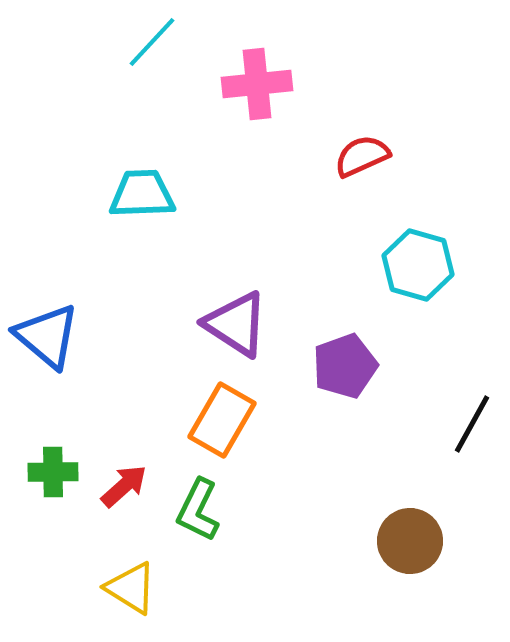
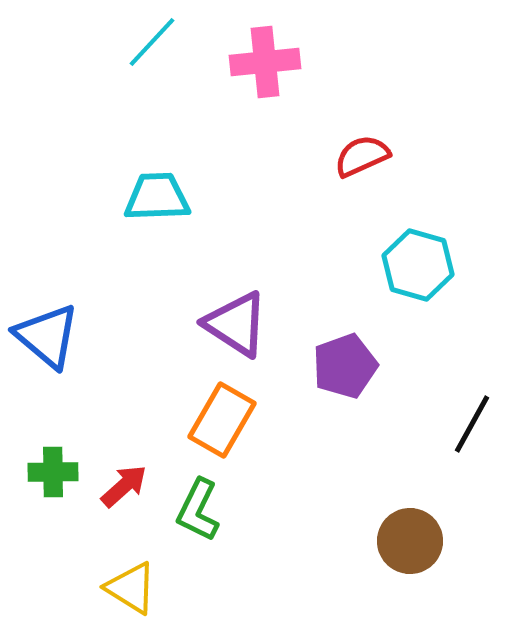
pink cross: moved 8 px right, 22 px up
cyan trapezoid: moved 15 px right, 3 px down
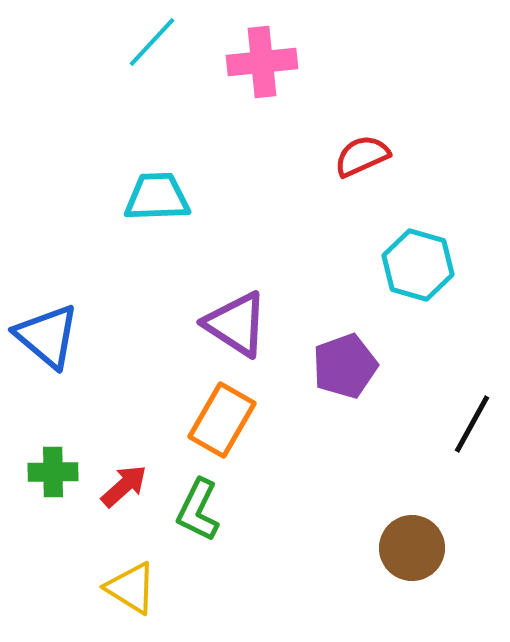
pink cross: moved 3 px left
brown circle: moved 2 px right, 7 px down
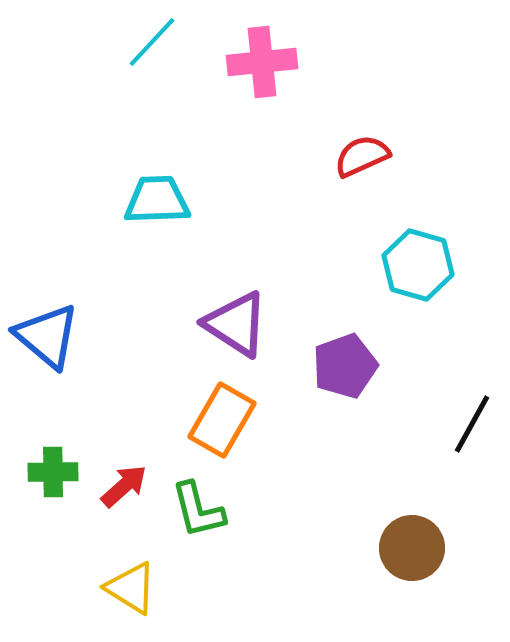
cyan trapezoid: moved 3 px down
green L-shape: rotated 40 degrees counterclockwise
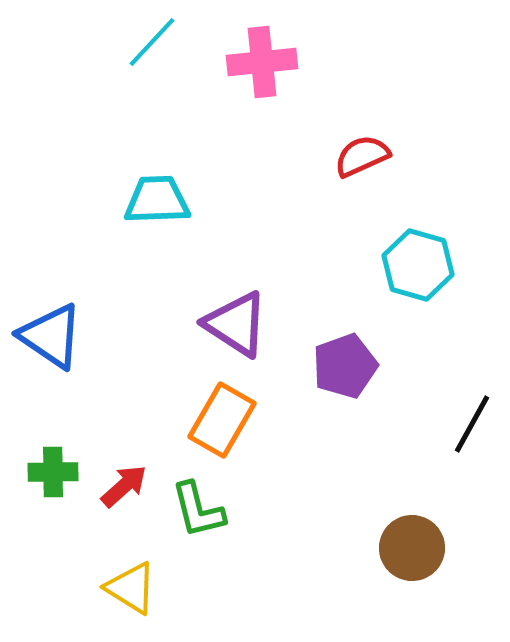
blue triangle: moved 4 px right; rotated 6 degrees counterclockwise
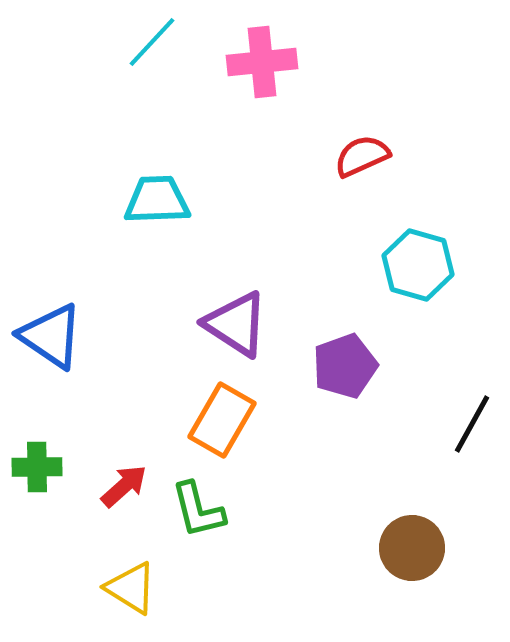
green cross: moved 16 px left, 5 px up
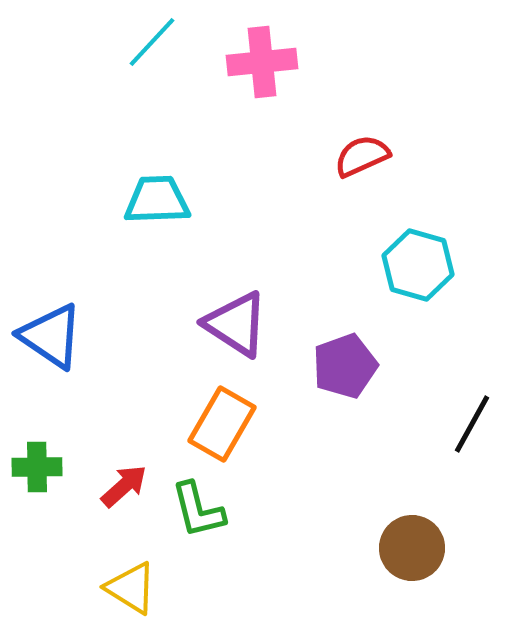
orange rectangle: moved 4 px down
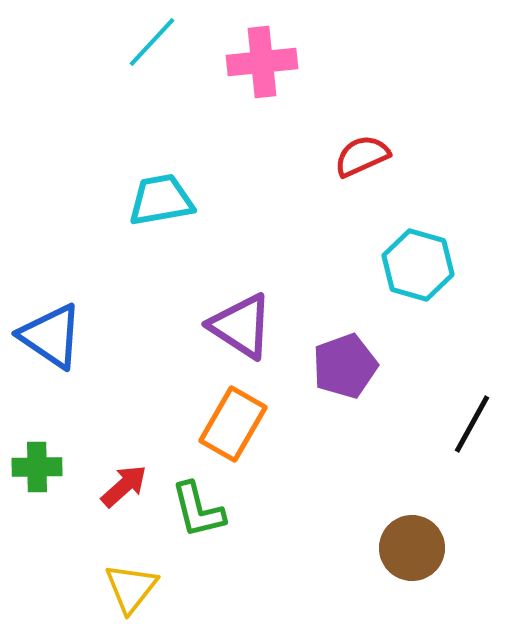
cyan trapezoid: moved 4 px right; rotated 8 degrees counterclockwise
purple triangle: moved 5 px right, 2 px down
orange rectangle: moved 11 px right
yellow triangle: rotated 36 degrees clockwise
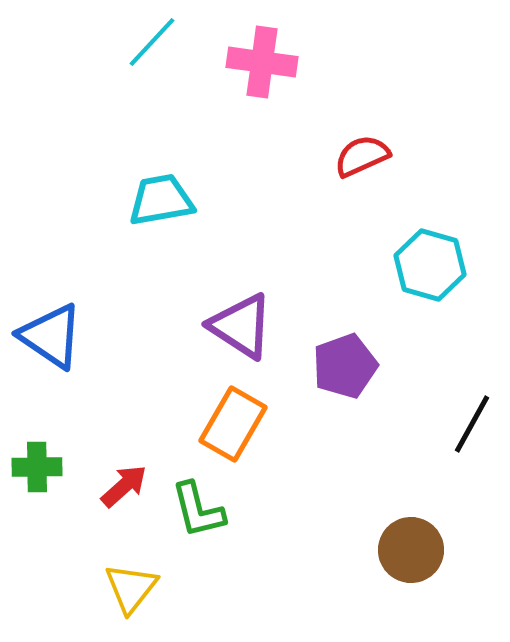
pink cross: rotated 14 degrees clockwise
cyan hexagon: moved 12 px right
brown circle: moved 1 px left, 2 px down
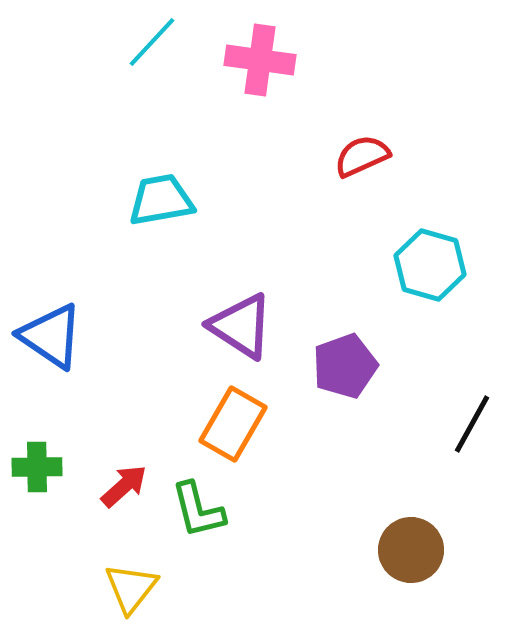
pink cross: moved 2 px left, 2 px up
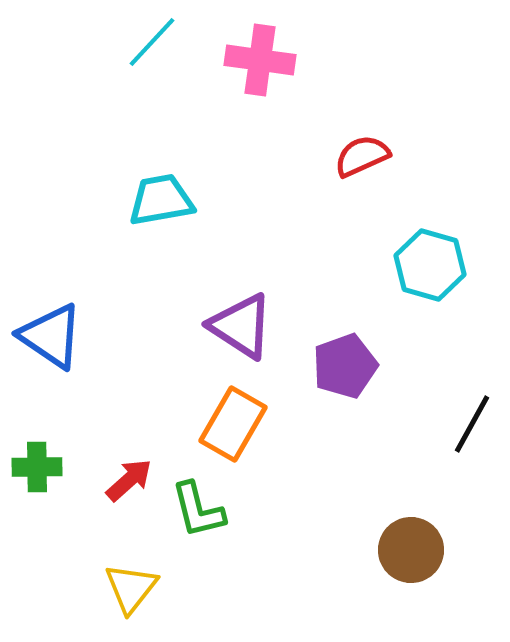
red arrow: moved 5 px right, 6 px up
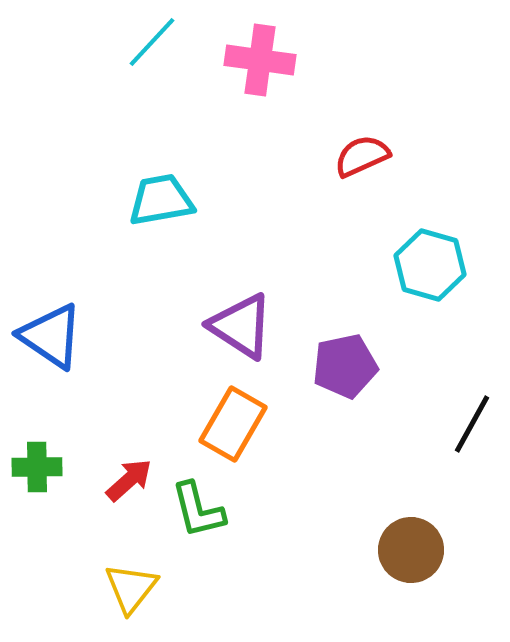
purple pentagon: rotated 8 degrees clockwise
